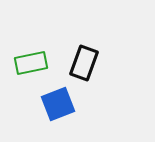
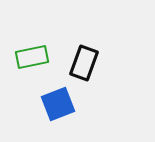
green rectangle: moved 1 px right, 6 px up
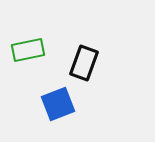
green rectangle: moved 4 px left, 7 px up
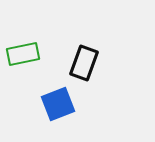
green rectangle: moved 5 px left, 4 px down
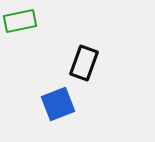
green rectangle: moved 3 px left, 33 px up
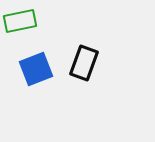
blue square: moved 22 px left, 35 px up
